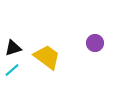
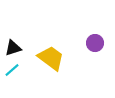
yellow trapezoid: moved 4 px right, 1 px down
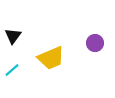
black triangle: moved 12 px up; rotated 36 degrees counterclockwise
yellow trapezoid: rotated 120 degrees clockwise
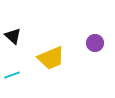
black triangle: rotated 24 degrees counterclockwise
cyan line: moved 5 px down; rotated 21 degrees clockwise
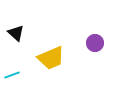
black triangle: moved 3 px right, 3 px up
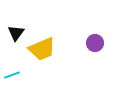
black triangle: rotated 24 degrees clockwise
yellow trapezoid: moved 9 px left, 9 px up
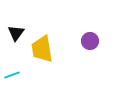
purple circle: moved 5 px left, 2 px up
yellow trapezoid: rotated 104 degrees clockwise
